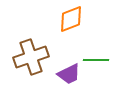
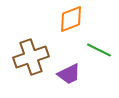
green line: moved 3 px right, 10 px up; rotated 25 degrees clockwise
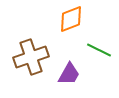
purple trapezoid: rotated 35 degrees counterclockwise
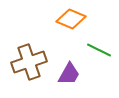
orange diamond: rotated 44 degrees clockwise
brown cross: moved 2 px left, 5 px down
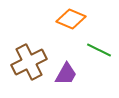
brown cross: rotated 8 degrees counterclockwise
purple trapezoid: moved 3 px left
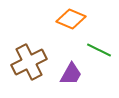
purple trapezoid: moved 5 px right
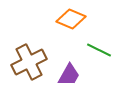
purple trapezoid: moved 2 px left, 1 px down
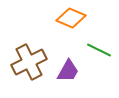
orange diamond: moved 1 px up
purple trapezoid: moved 1 px left, 4 px up
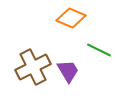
brown cross: moved 4 px right, 5 px down
purple trapezoid: rotated 60 degrees counterclockwise
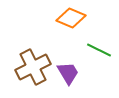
purple trapezoid: moved 2 px down
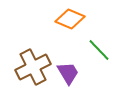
orange diamond: moved 1 px left, 1 px down
green line: rotated 20 degrees clockwise
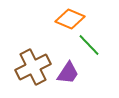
green line: moved 10 px left, 5 px up
purple trapezoid: rotated 65 degrees clockwise
